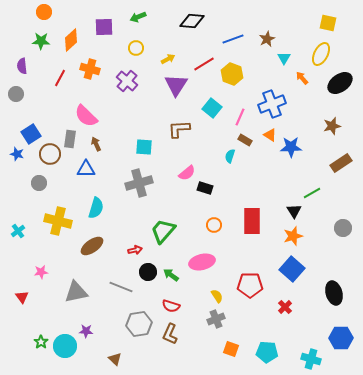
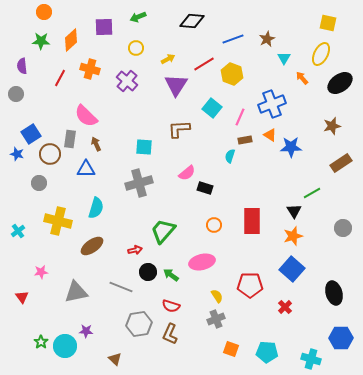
brown rectangle at (245, 140): rotated 40 degrees counterclockwise
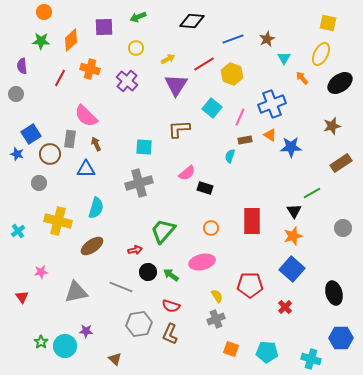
orange circle at (214, 225): moved 3 px left, 3 px down
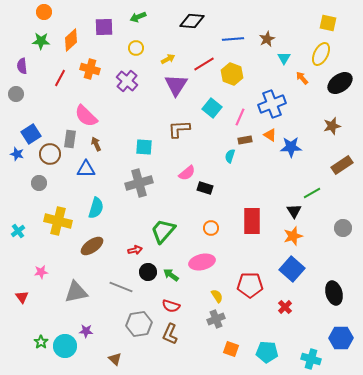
blue line at (233, 39): rotated 15 degrees clockwise
brown rectangle at (341, 163): moved 1 px right, 2 px down
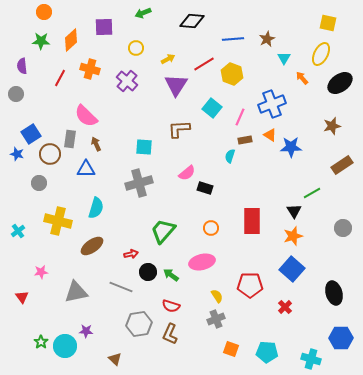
green arrow at (138, 17): moved 5 px right, 4 px up
red arrow at (135, 250): moved 4 px left, 4 px down
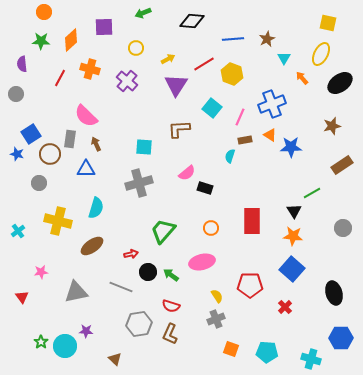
purple semicircle at (22, 66): moved 2 px up
orange star at (293, 236): rotated 24 degrees clockwise
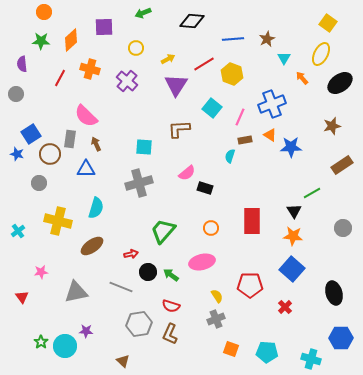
yellow square at (328, 23): rotated 24 degrees clockwise
brown triangle at (115, 359): moved 8 px right, 2 px down
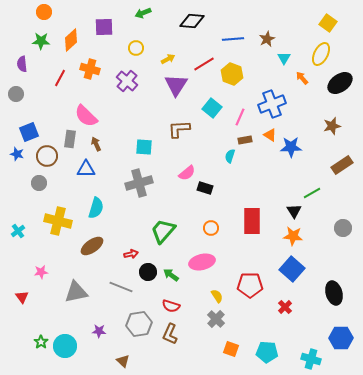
blue square at (31, 134): moved 2 px left, 2 px up; rotated 12 degrees clockwise
brown circle at (50, 154): moved 3 px left, 2 px down
gray cross at (216, 319): rotated 24 degrees counterclockwise
purple star at (86, 331): moved 13 px right
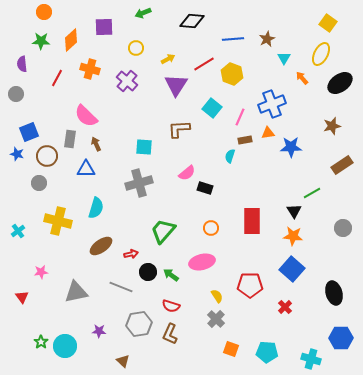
red line at (60, 78): moved 3 px left
orange triangle at (270, 135): moved 2 px left, 2 px up; rotated 40 degrees counterclockwise
brown ellipse at (92, 246): moved 9 px right
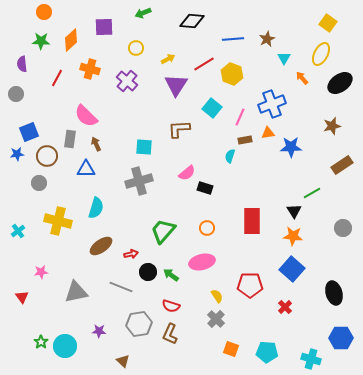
blue star at (17, 154): rotated 24 degrees counterclockwise
gray cross at (139, 183): moved 2 px up
orange circle at (211, 228): moved 4 px left
